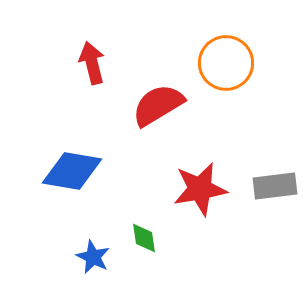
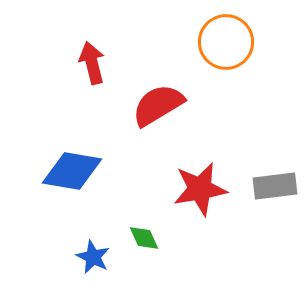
orange circle: moved 21 px up
green diamond: rotated 16 degrees counterclockwise
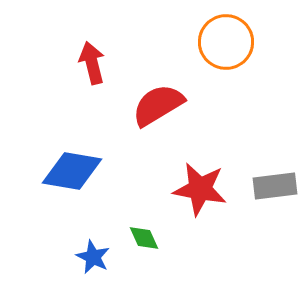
red star: rotated 20 degrees clockwise
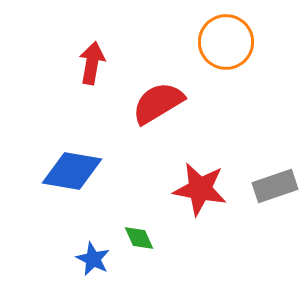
red arrow: rotated 24 degrees clockwise
red semicircle: moved 2 px up
gray rectangle: rotated 12 degrees counterclockwise
green diamond: moved 5 px left
blue star: moved 2 px down
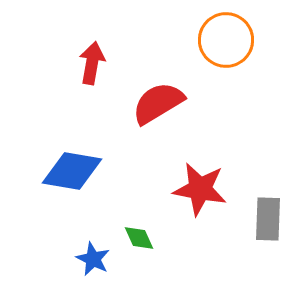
orange circle: moved 2 px up
gray rectangle: moved 7 px left, 33 px down; rotated 69 degrees counterclockwise
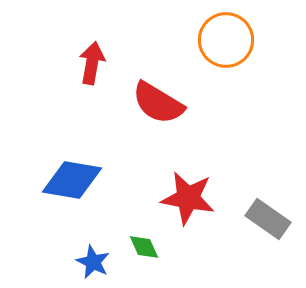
red semicircle: rotated 118 degrees counterclockwise
blue diamond: moved 9 px down
red star: moved 12 px left, 9 px down
gray rectangle: rotated 57 degrees counterclockwise
green diamond: moved 5 px right, 9 px down
blue star: moved 3 px down
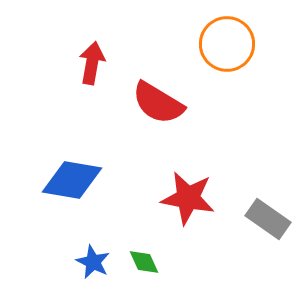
orange circle: moved 1 px right, 4 px down
green diamond: moved 15 px down
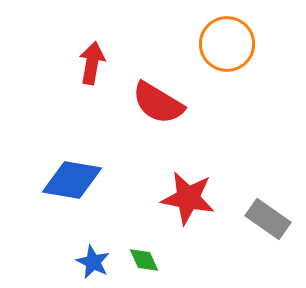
green diamond: moved 2 px up
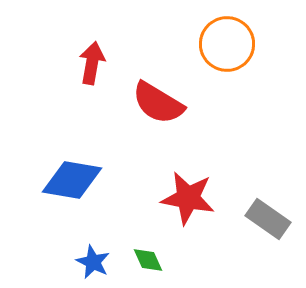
green diamond: moved 4 px right
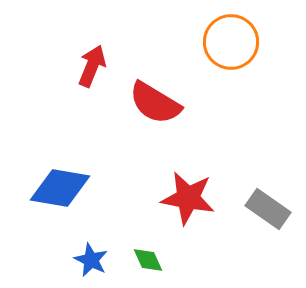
orange circle: moved 4 px right, 2 px up
red arrow: moved 3 px down; rotated 12 degrees clockwise
red semicircle: moved 3 px left
blue diamond: moved 12 px left, 8 px down
gray rectangle: moved 10 px up
blue star: moved 2 px left, 2 px up
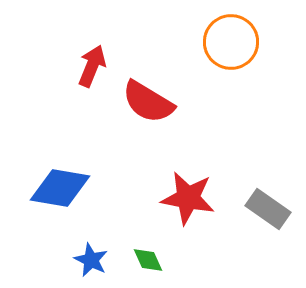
red semicircle: moved 7 px left, 1 px up
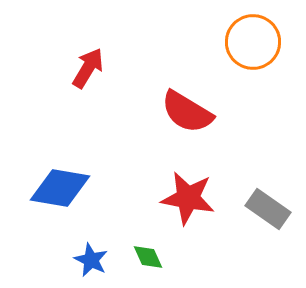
orange circle: moved 22 px right
red arrow: moved 4 px left, 2 px down; rotated 9 degrees clockwise
red semicircle: moved 39 px right, 10 px down
green diamond: moved 3 px up
